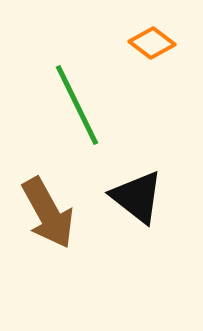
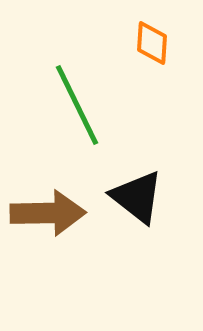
orange diamond: rotated 57 degrees clockwise
brown arrow: rotated 62 degrees counterclockwise
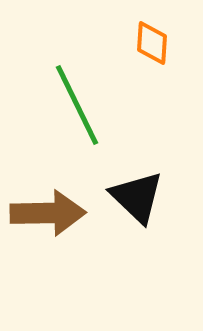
black triangle: rotated 6 degrees clockwise
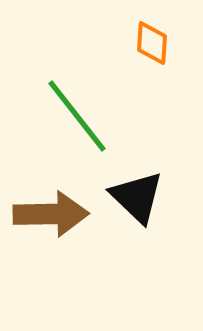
green line: moved 11 px down; rotated 12 degrees counterclockwise
brown arrow: moved 3 px right, 1 px down
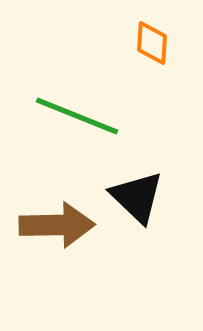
green line: rotated 30 degrees counterclockwise
brown arrow: moved 6 px right, 11 px down
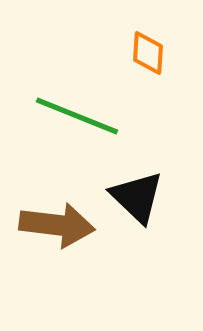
orange diamond: moved 4 px left, 10 px down
brown arrow: rotated 8 degrees clockwise
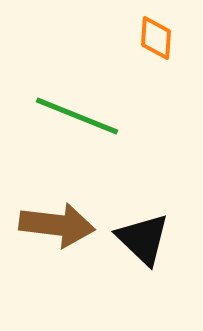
orange diamond: moved 8 px right, 15 px up
black triangle: moved 6 px right, 42 px down
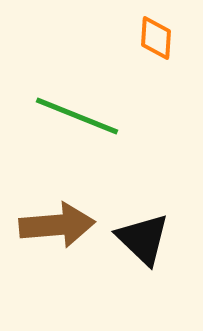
brown arrow: rotated 12 degrees counterclockwise
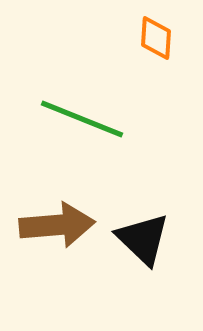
green line: moved 5 px right, 3 px down
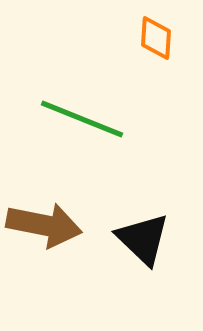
brown arrow: moved 13 px left; rotated 16 degrees clockwise
